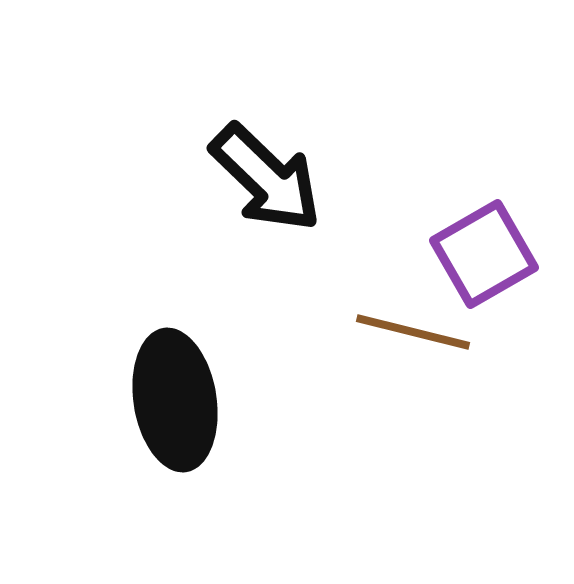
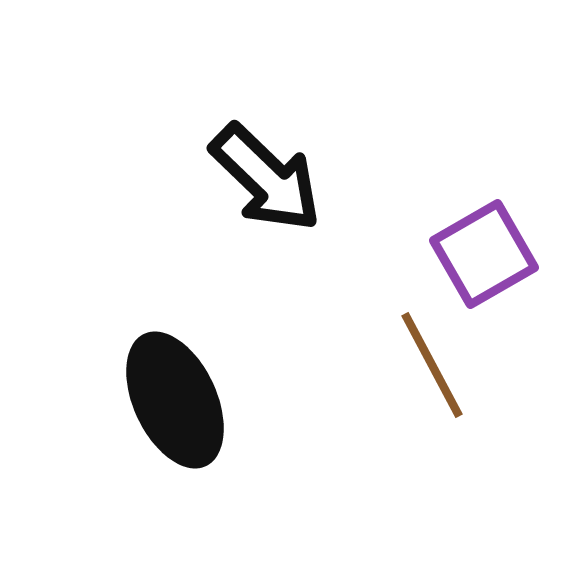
brown line: moved 19 px right, 33 px down; rotated 48 degrees clockwise
black ellipse: rotated 16 degrees counterclockwise
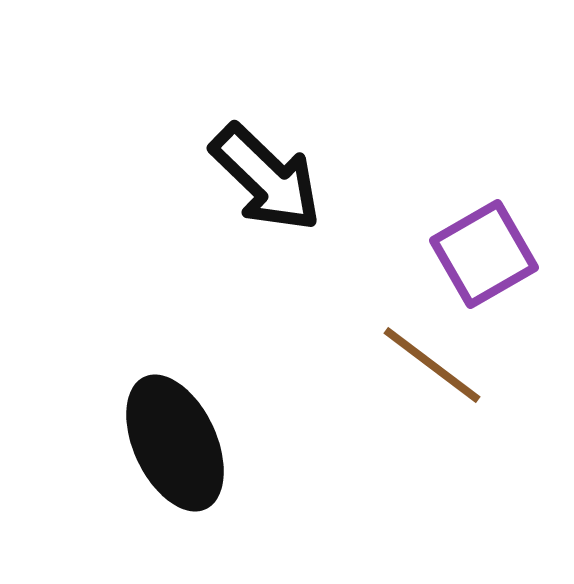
brown line: rotated 25 degrees counterclockwise
black ellipse: moved 43 px down
